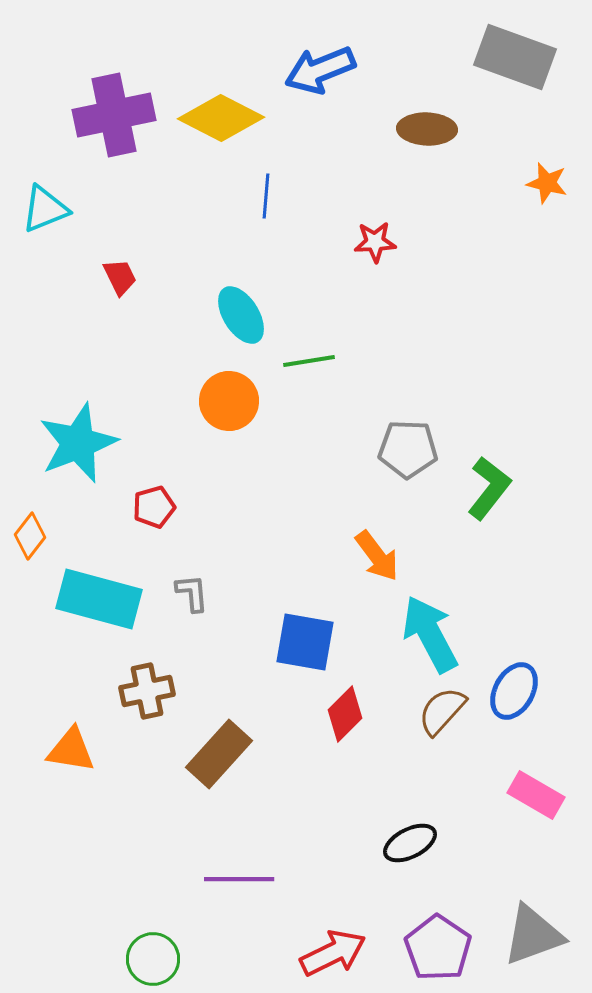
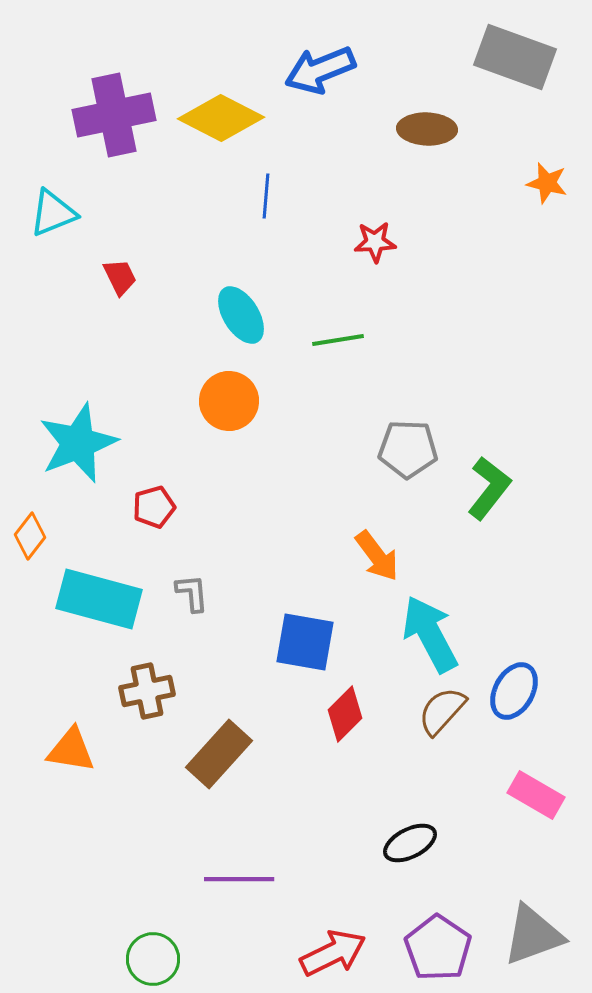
cyan triangle: moved 8 px right, 4 px down
green line: moved 29 px right, 21 px up
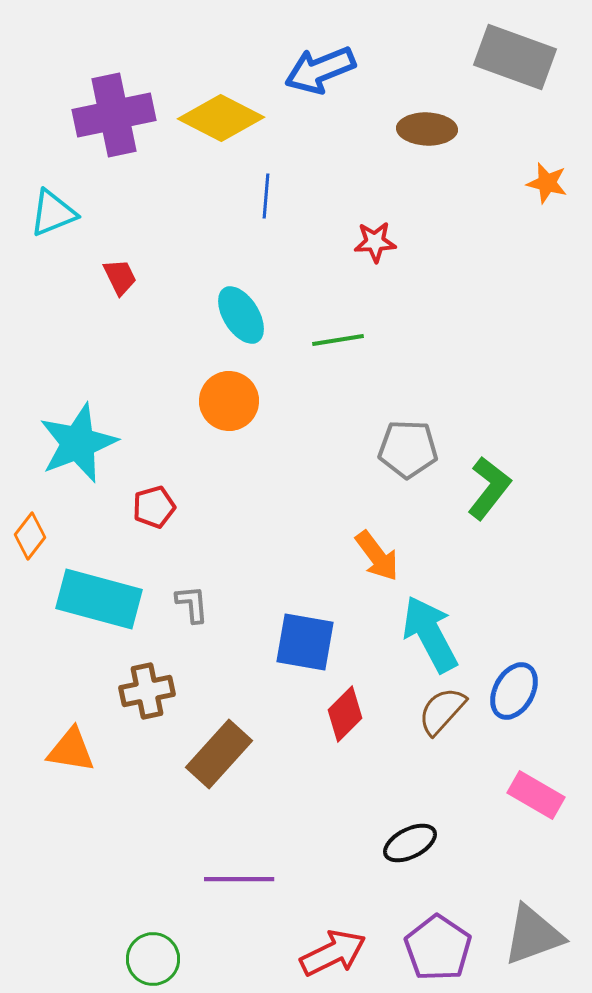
gray L-shape: moved 11 px down
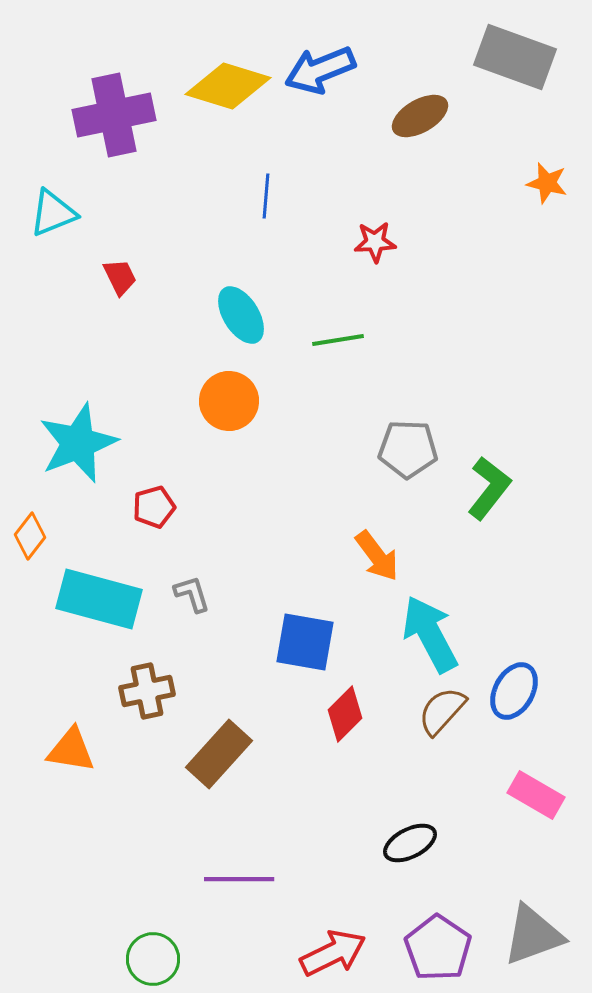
yellow diamond: moved 7 px right, 32 px up; rotated 10 degrees counterclockwise
brown ellipse: moved 7 px left, 13 px up; rotated 32 degrees counterclockwise
gray L-shape: moved 10 px up; rotated 12 degrees counterclockwise
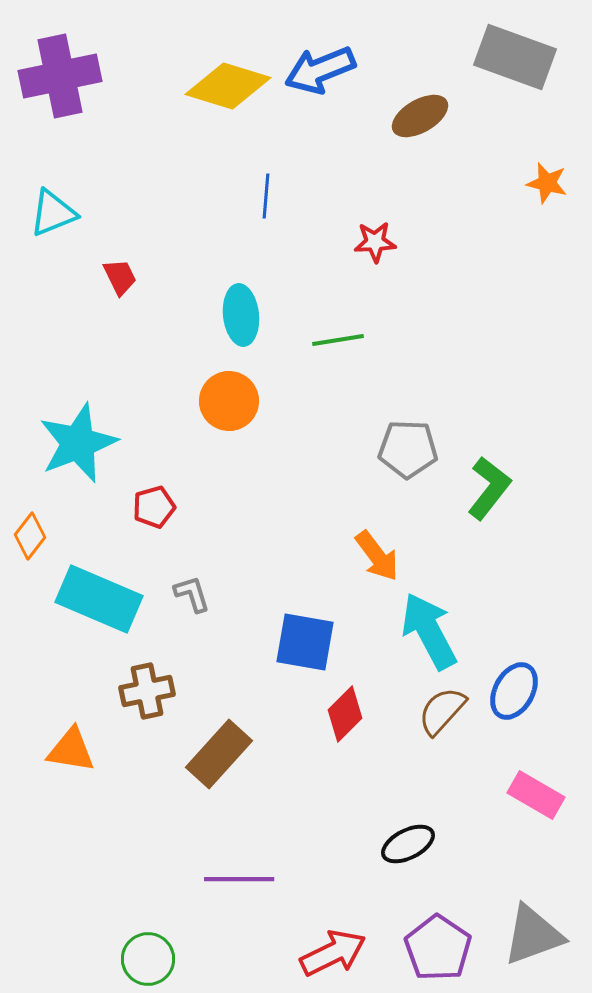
purple cross: moved 54 px left, 39 px up
cyan ellipse: rotated 26 degrees clockwise
cyan rectangle: rotated 8 degrees clockwise
cyan arrow: moved 1 px left, 3 px up
black ellipse: moved 2 px left, 1 px down
green circle: moved 5 px left
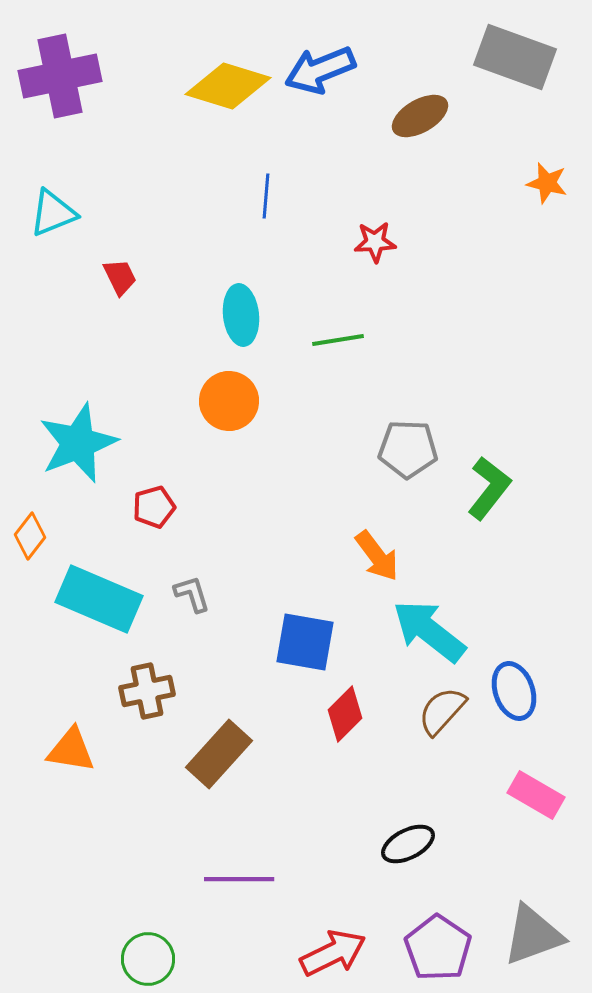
cyan arrow: rotated 24 degrees counterclockwise
blue ellipse: rotated 48 degrees counterclockwise
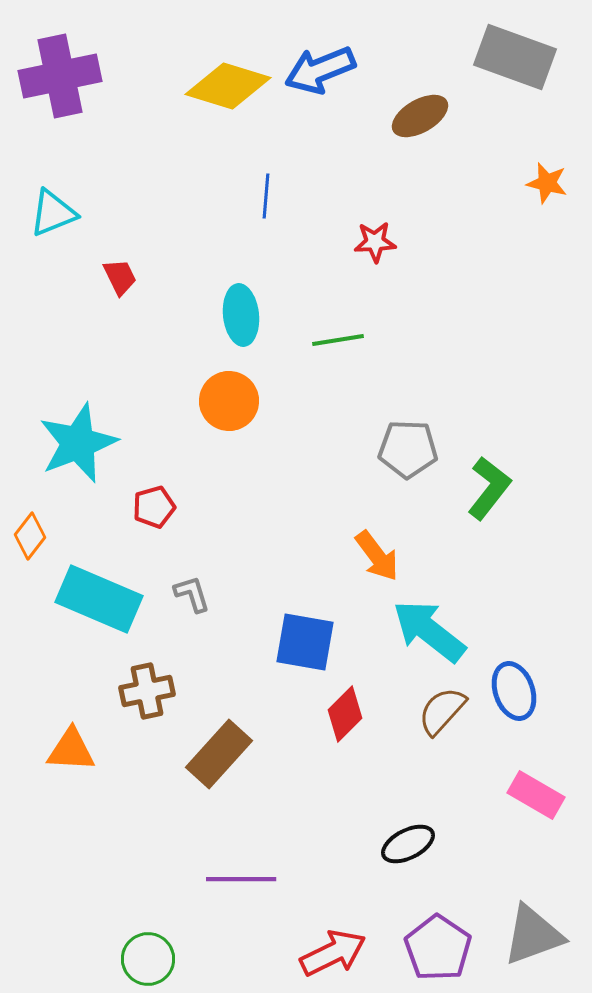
orange triangle: rotated 6 degrees counterclockwise
purple line: moved 2 px right
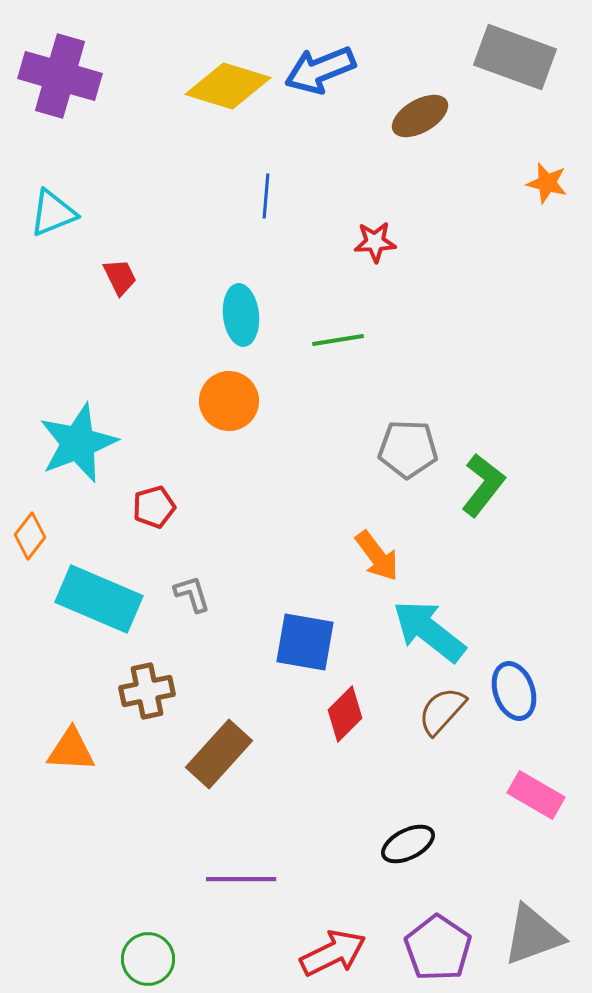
purple cross: rotated 28 degrees clockwise
green L-shape: moved 6 px left, 3 px up
